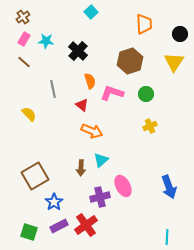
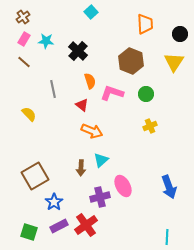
orange trapezoid: moved 1 px right
brown hexagon: moved 1 px right; rotated 20 degrees counterclockwise
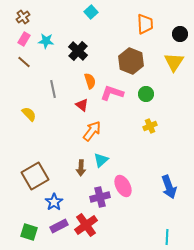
orange arrow: rotated 75 degrees counterclockwise
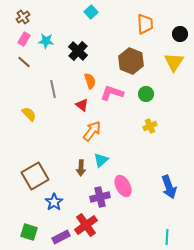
purple rectangle: moved 2 px right, 11 px down
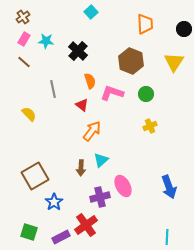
black circle: moved 4 px right, 5 px up
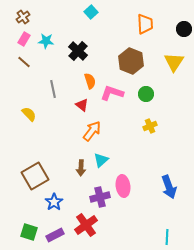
pink ellipse: rotated 20 degrees clockwise
purple rectangle: moved 6 px left, 2 px up
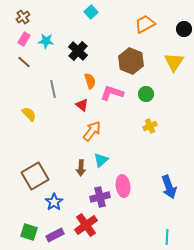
orange trapezoid: rotated 115 degrees counterclockwise
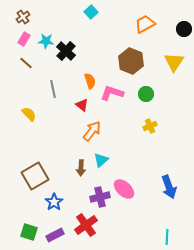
black cross: moved 12 px left
brown line: moved 2 px right, 1 px down
pink ellipse: moved 1 px right, 3 px down; rotated 40 degrees counterclockwise
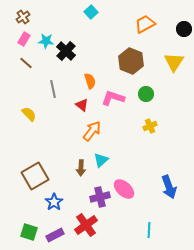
pink L-shape: moved 1 px right, 5 px down
cyan line: moved 18 px left, 7 px up
